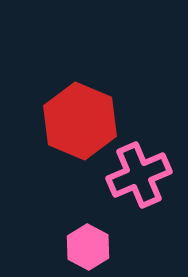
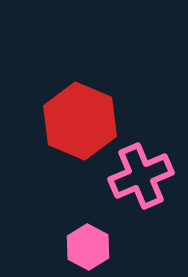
pink cross: moved 2 px right, 1 px down
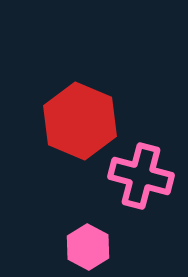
pink cross: rotated 38 degrees clockwise
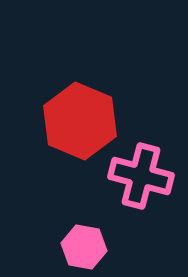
pink hexagon: moved 4 px left; rotated 18 degrees counterclockwise
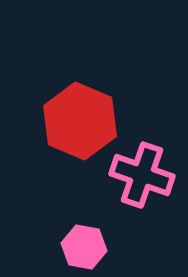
pink cross: moved 1 px right, 1 px up; rotated 4 degrees clockwise
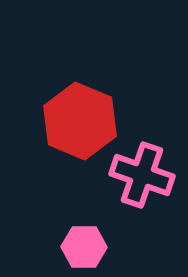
pink hexagon: rotated 9 degrees counterclockwise
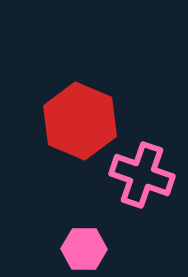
pink hexagon: moved 2 px down
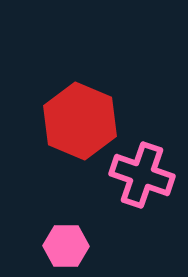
pink hexagon: moved 18 px left, 3 px up
